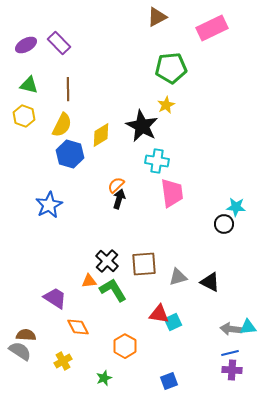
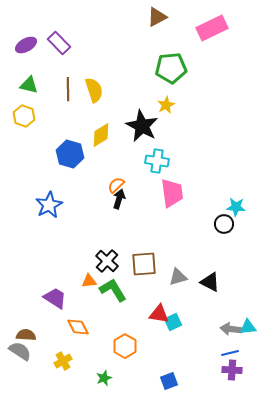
yellow semicircle: moved 32 px right, 35 px up; rotated 45 degrees counterclockwise
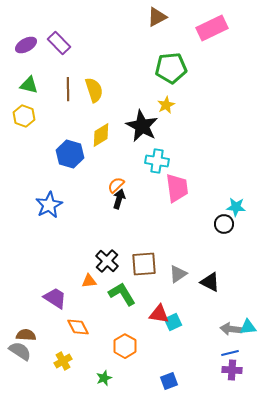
pink trapezoid: moved 5 px right, 5 px up
gray triangle: moved 3 px up; rotated 18 degrees counterclockwise
green L-shape: moved 9 px right, 4 px down
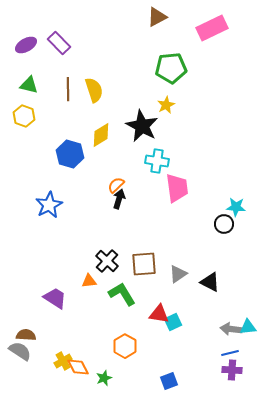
orange diamond: moved 40 px down
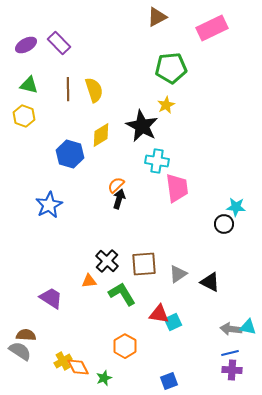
purple trapezoid: moved 4 px left
cyan triangle: rotated 18 degrees clockwise
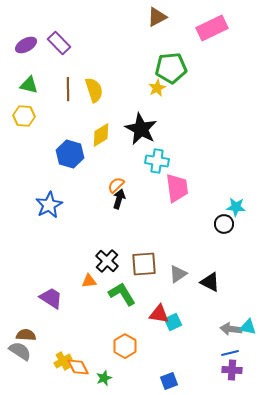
yellow star: moved 9 px left, 17 px up
yellow hexagon: rotated 15 degrees counterclockwise
black star: moved 1 px left, 3 px down
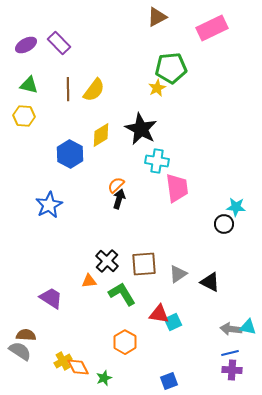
yellow semicircle: rotated 55 degrees clockwise
blue hexagon: rotated 12 degrees clockwise
orange hexagon: moved 4 px up
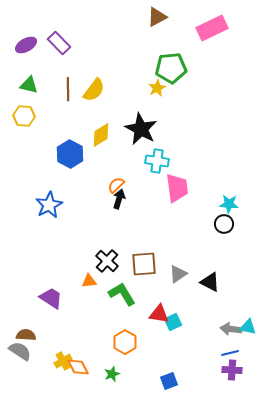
cyan star: moved 7 px left, 3 px up
green star: moved 8 px right, 4 px up
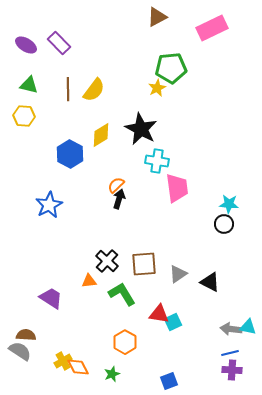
purple ellipse: rotated 60 degrees clockwise
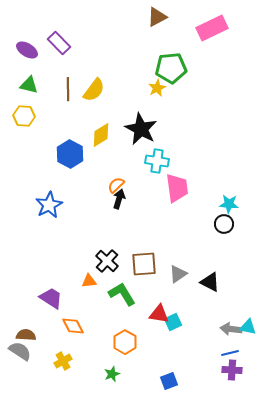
purple ellipse: moved 1 px right, 5 px down
orange diamond: moved 5 px left, 41 px up
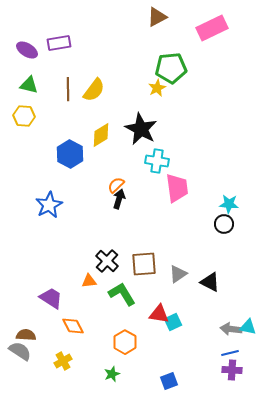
purple rectangle: rotated 55 degrees counterclockwise
